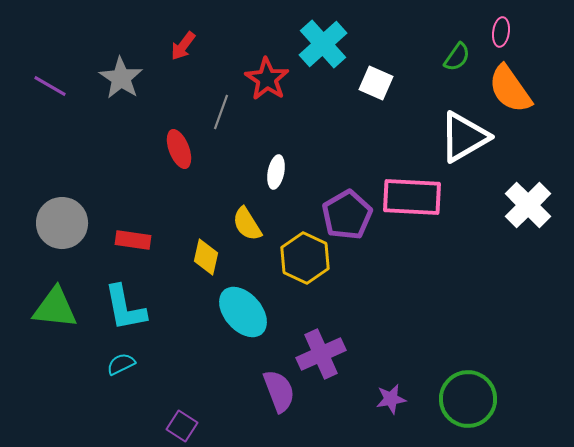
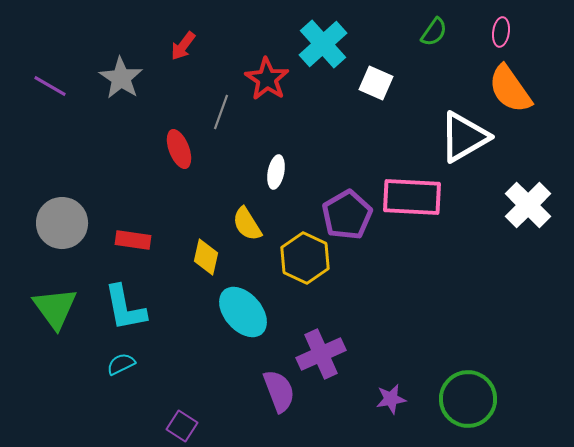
green semicircle: moved 23 px left, 25 px up
green triangle: rotated 48 degrees clockwise
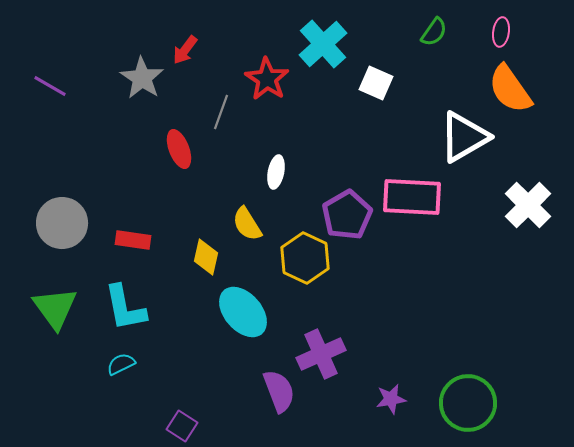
red arrow: moved 2 px right, 4 px down
gray star: moved 21 px right
green circle: moved 4 px down
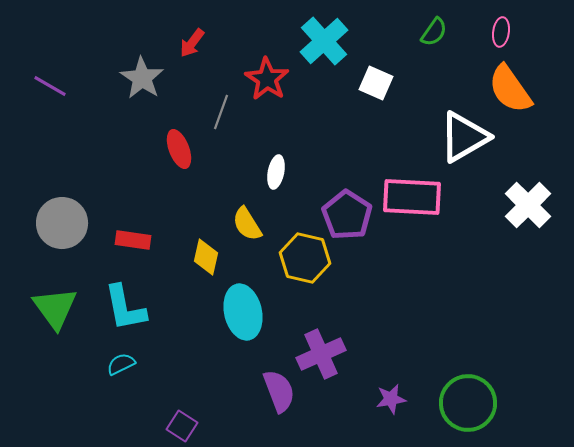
cyan cross: moved 1 px right, 3 px up
red arrow: moved 7 px right, 7 px up
purple pentagon: rotated 9 degrees counterclockwise
yellow hexagon: rotated 12 degrees counterclockwise
cyan ellipse: rotated 28 degrees clockwise
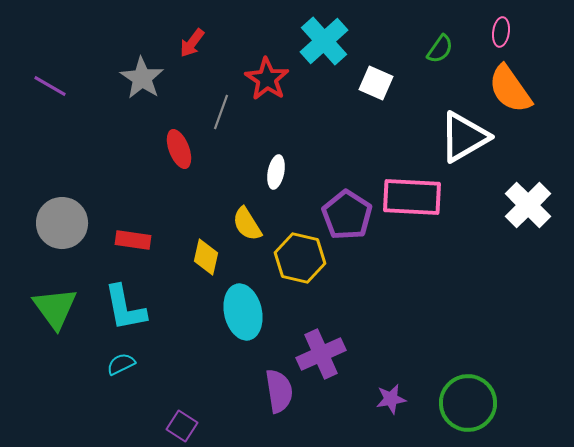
green semicircle: moved 6 px right, 17 px down
yellow hexagon: moved 5 px left
purple semicircle: rotated 12 degrees clockwise
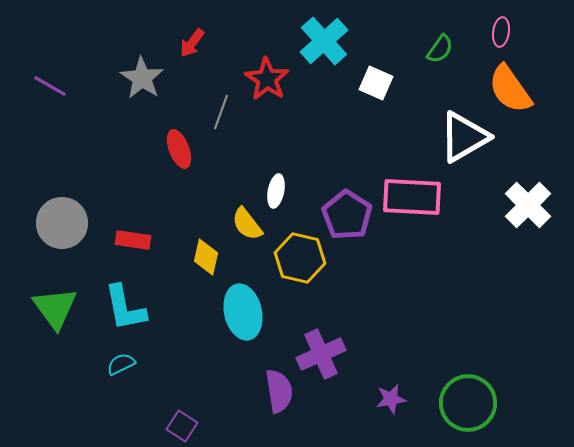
white ellipse: moved 19 px down
yellow semicircle: rotated 6 degrees counterclockwise
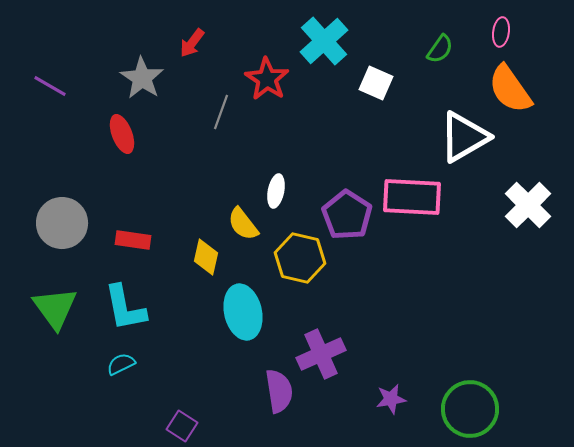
red ellipse: moved 57 px left, 15 px up
yellow semicircle: moved 4 px left
green circle: moved 2 px right, 6 px down
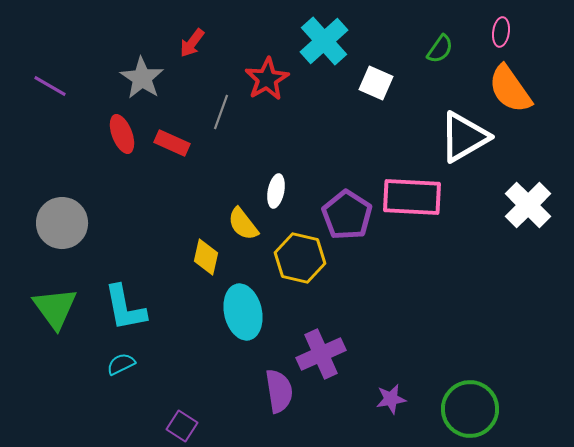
red star: rotated 9 degrees clockwise
red rectangle: moved 39 px right, 97 px up; rotated 16 degrees clockwise
